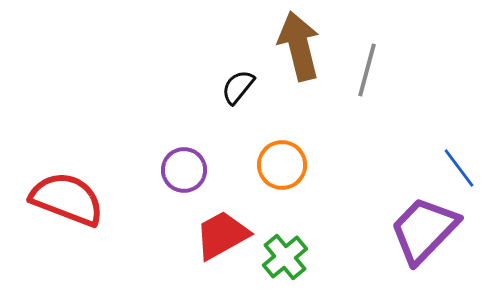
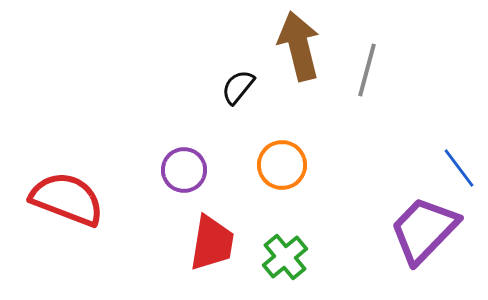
red trapezoid: moved 10 px left, 8 px down; rotated 128 degrees clockwise
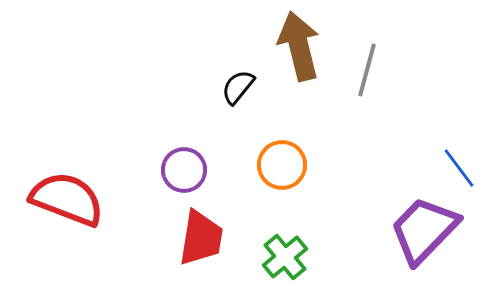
red trapezoid: moved 11 px left, 5 px up
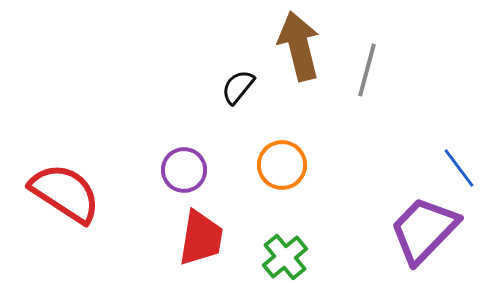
red semicircle: moved 2 px left, 6 px up; rotated 12 degrees clockwise
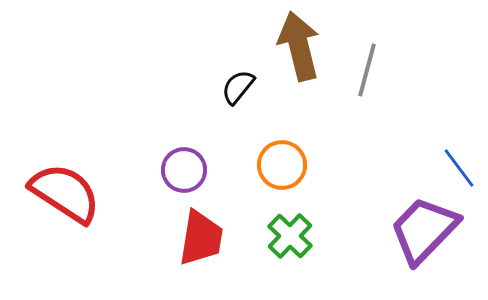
green cross: moved 5 px right, 21 px up; rotated 6 degrees counterclockwise
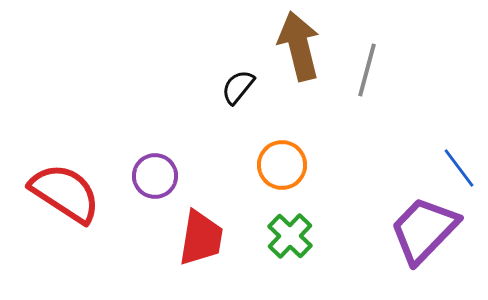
purple circle: moved 29 px left, 6 px down
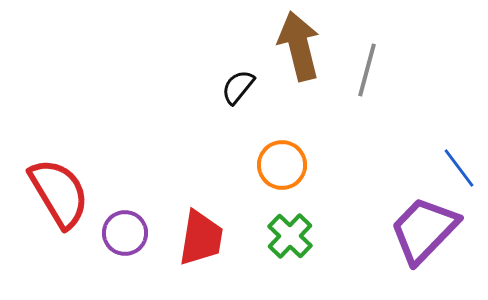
purple circle: moved 30 px left, 57 px down
red semicircle: moved 6 px left; rotated 26 degrees clockwise
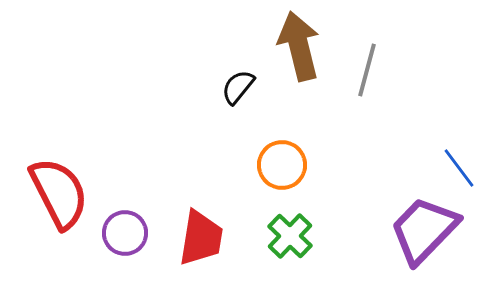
red semicircle: rotated 4 degrees clockwise
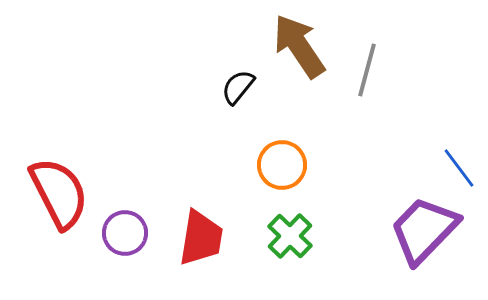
brown arrow: rotated 20 degrees counterclockwise
